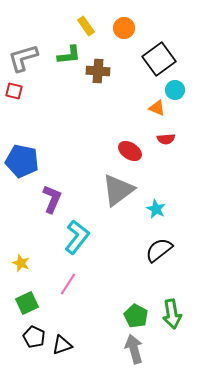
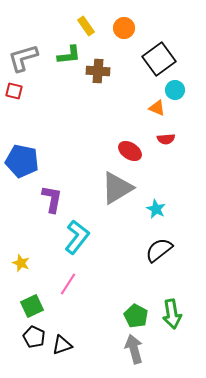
gray triangle: moved 1 px left, 2 px up; rotated 6 degrees clockwise
purple L-shape: rotated 12 degrees counterclockwise
green square: moved 5 px right, 3 px down
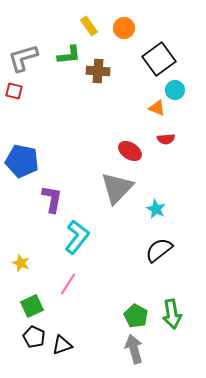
yellow rectangle: moved 3 px right
gray triangle: rotated 15 degrees counterclockwise
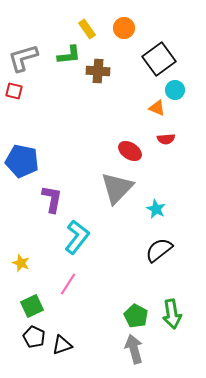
yellow rectangle: moved 2 px left, 3 px down
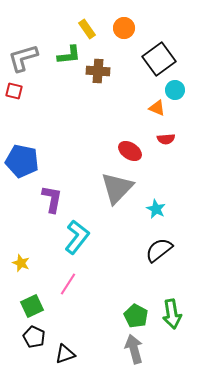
black triangle: moved 3 px right, 9 px down
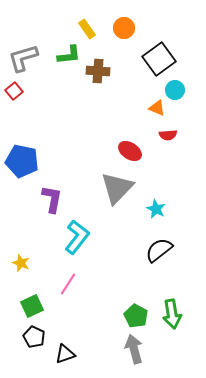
red square: rotated 36 degrees clockwise
red semicircle: moved 2 px right, 4 px up
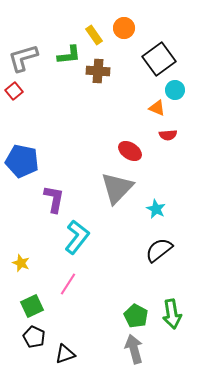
yellow rectangle: moved 7 px right, 6 px down
purple L-shape: moved 2 px right
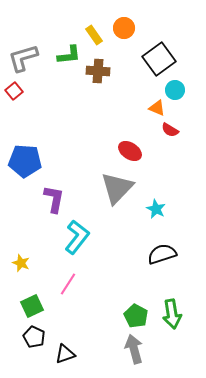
red semicircle: moved 2 px right, 5 px up; rotated 36 degrees clockwise
blue pentagon: moved 3 px right; rotated 8 degrees counterclockwise
black semicircle: moved 3 px right, 4 px down; rotated 20 degrees clockwise
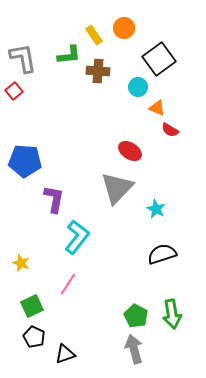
gray L-shape: rotated 96 degrees clockwise
cyan circle: moved 37 px left, 3 px up
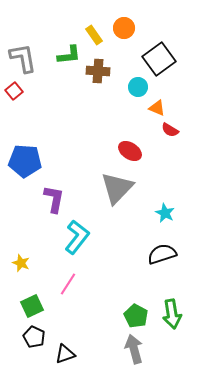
cyan star: moved 9 px right, 4 px down
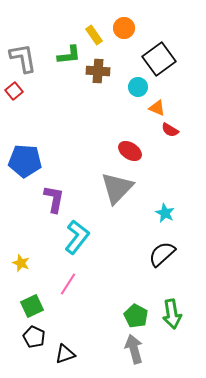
black semicircle: rotated 24 degrees counterclockwise
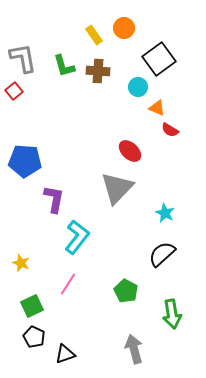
green L-shape: moved 5 px left, 11 px down; rotated 80 degrees clockwise
red ellipse: rotated 10 degrees clockwise
green pentagon: moved 10 px left, 25 px up
